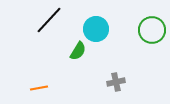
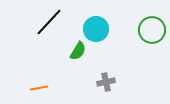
black line: moved 2 px down
gray cross: moved 10 px left
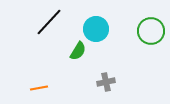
green circle: moved 1 px left, 1 px down
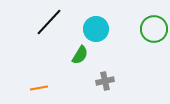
green circle: moved 3 px right, 2 px up
green semicircle: moved 2 px right, 4 px down
gray cross: moved 1 px left, 1 px up
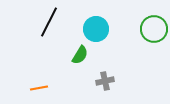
black line: rotated 16 degrees counterclockwise
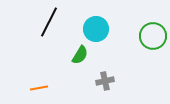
green circle: moved 1 px left, 7 px down
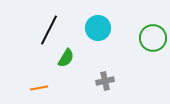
black line: moved 8 px down
cyan circle: moved 2 px right, 1 px up
green circle: moved 2 px down
green semicircle: moved 14 px left, 3 px down
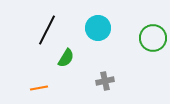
black line: moved 2 px left
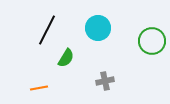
green circle: moved 1 px left, 3 px down
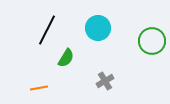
gray cross: rotated 18 degrees counterclockwise
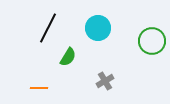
black line: moved 1 px right, 2 px up
green semicircle: moved 2 px right, 1 px up
orange line: rotated 12 degrees clockwise
